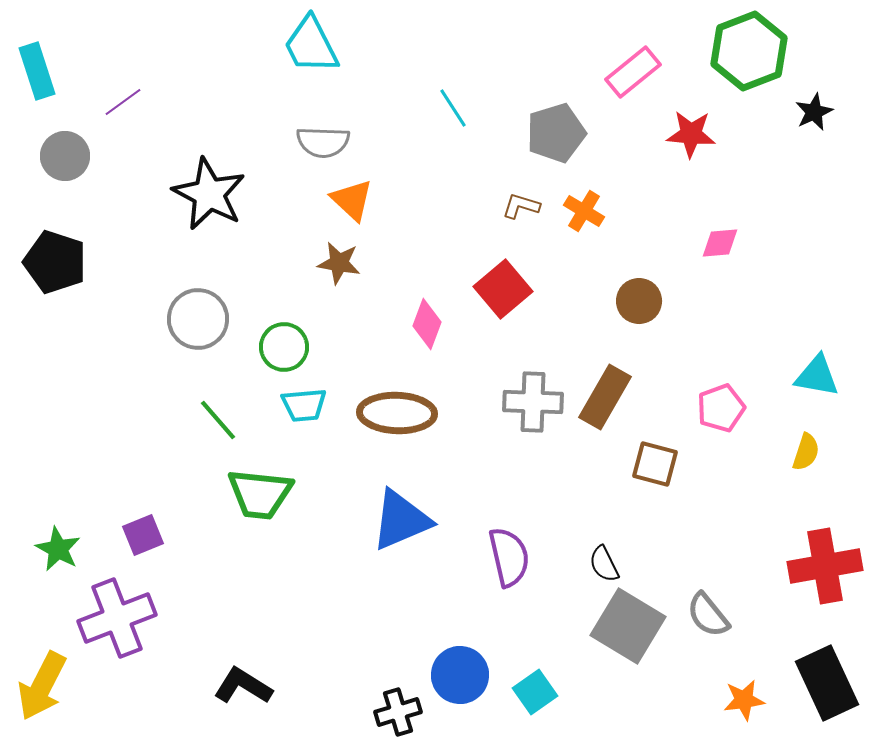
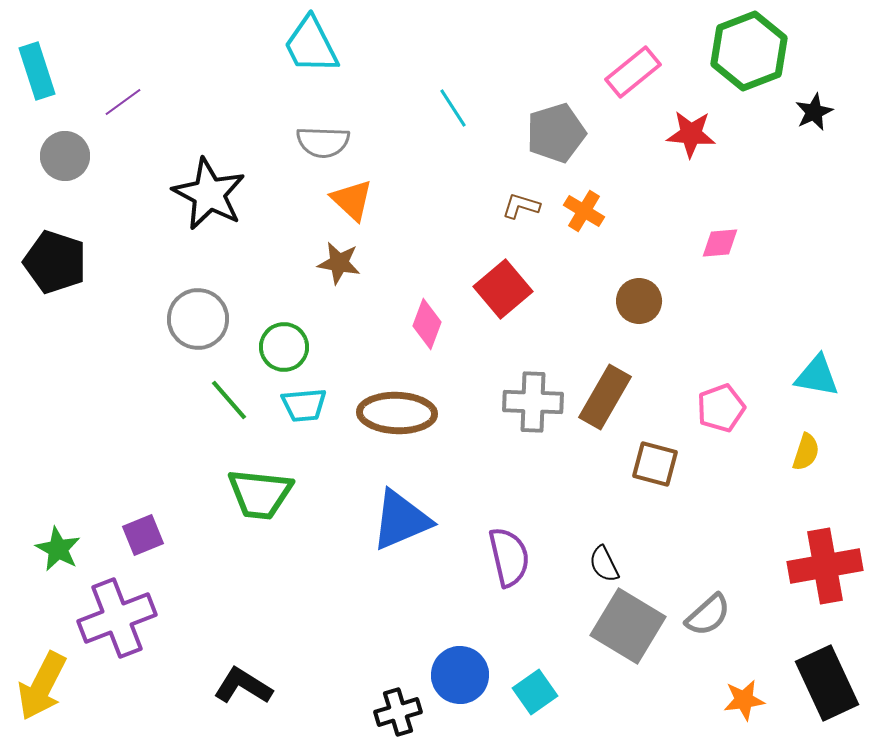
green line at (218, 420): moved 11 px right, 20 px up
gray semicircle at (708, 615): rotated 93 degrees counterclockwise
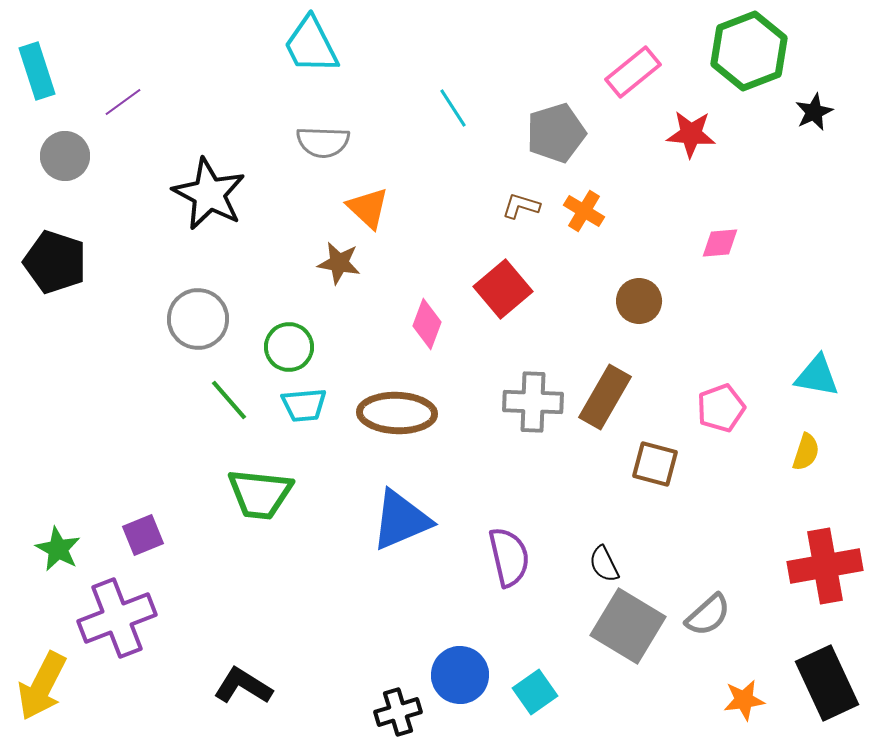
orange triangle at (352, 200): moved 16 px right, 8 px down
green circle at (284, 347): moved 5 px right
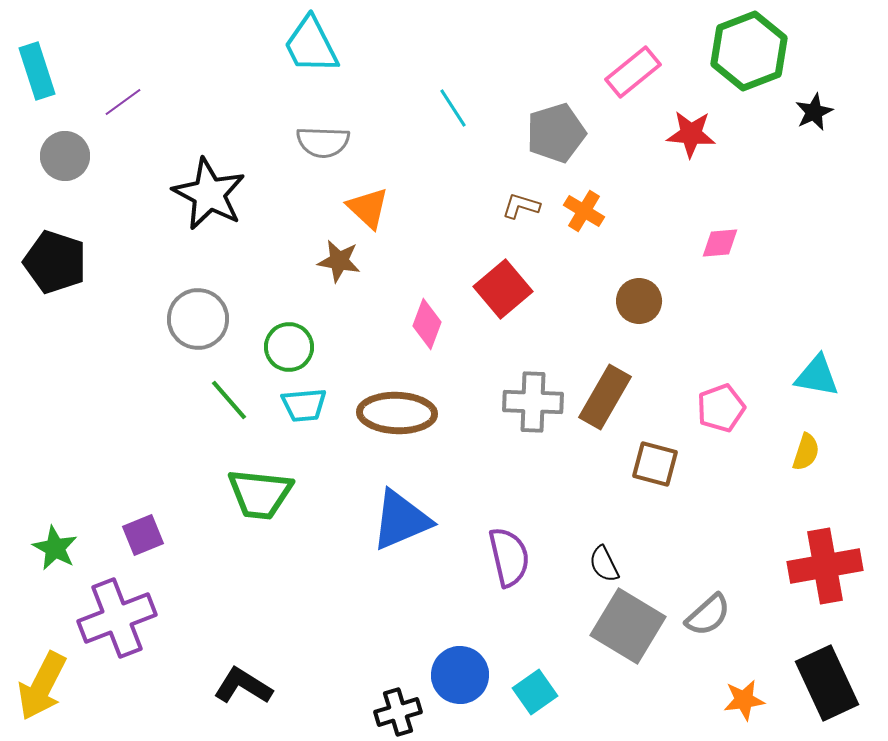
brown star at (339, 263): moved 2 px up
green star at (58, 549): moved 3 px left, 1 px up
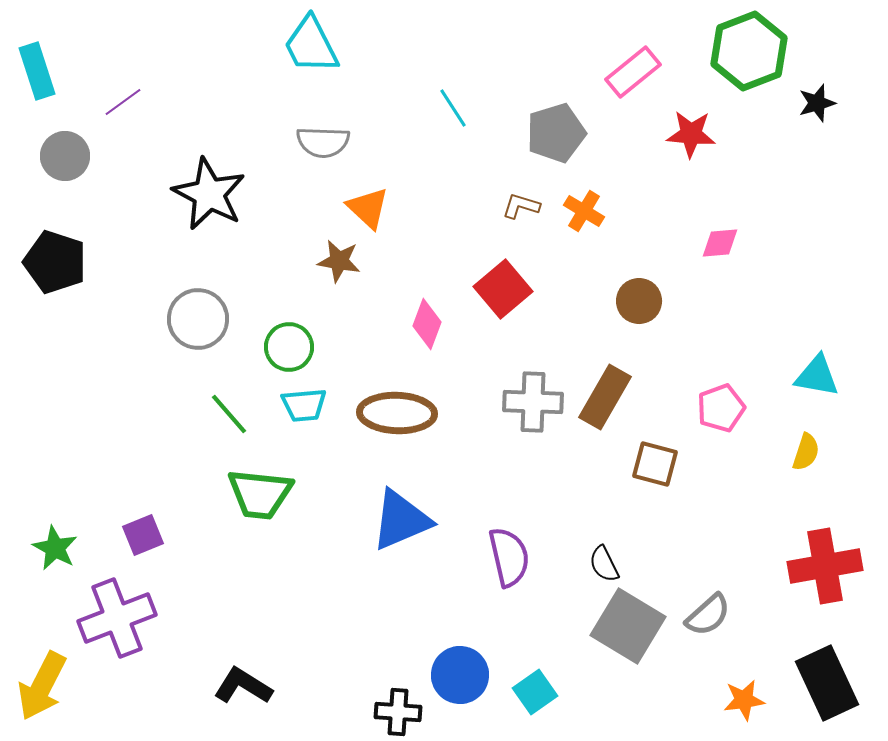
black star at (814, 112): moved 3 px right, 9 px up; rotated 9 degrees clockwise
green line at (229, 400): moved 14 px down
black cross at (398, 712): rotated 21 degrees clockwise
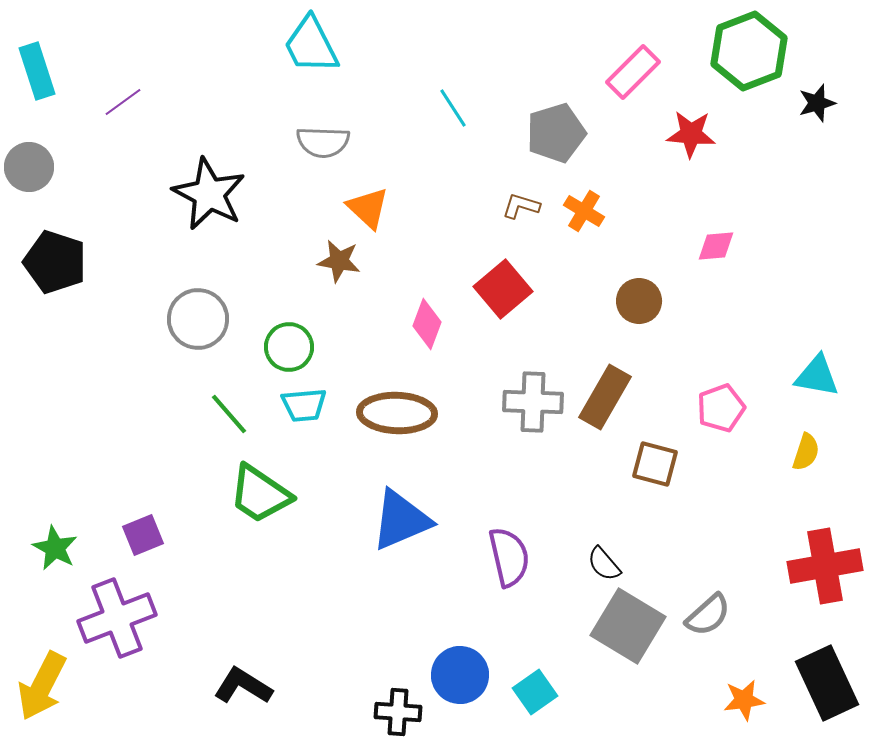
pink rectangle at (633, 72): rotated 6 degrees counterclockwise
gray circle at (65, 156): moved 36 px left, 11 px down
pink diamond at (720, 243): moved 4 px left, 3 px down
green trapezoid at (260, 494): rotated 28 degrees clockwise
black semicircle at (604, 564): rotated 15 degrees counterclockwise
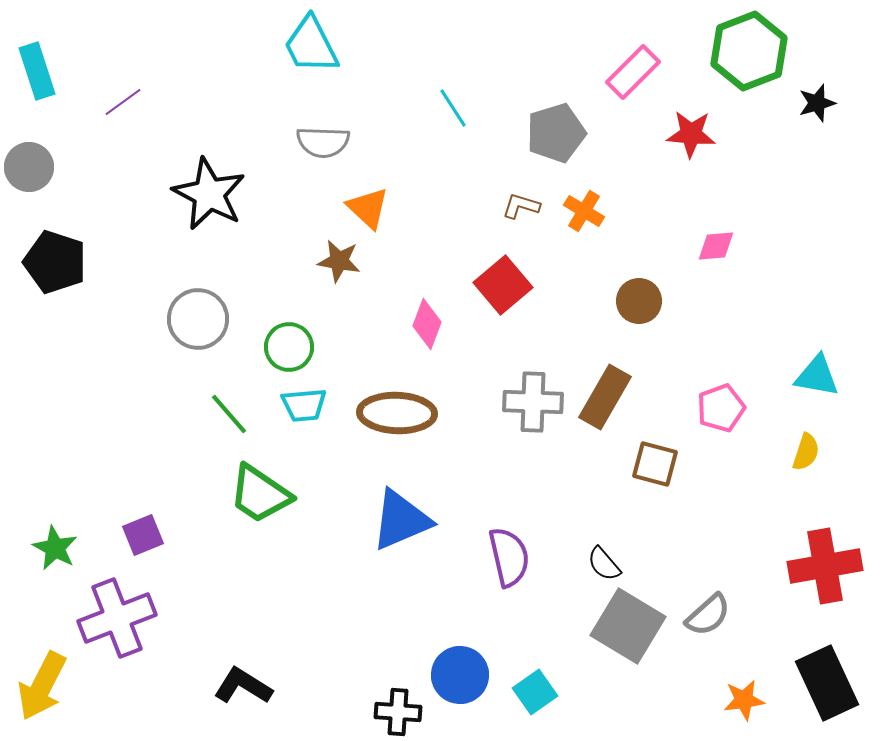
red square at (503, 289): moved 4 px up
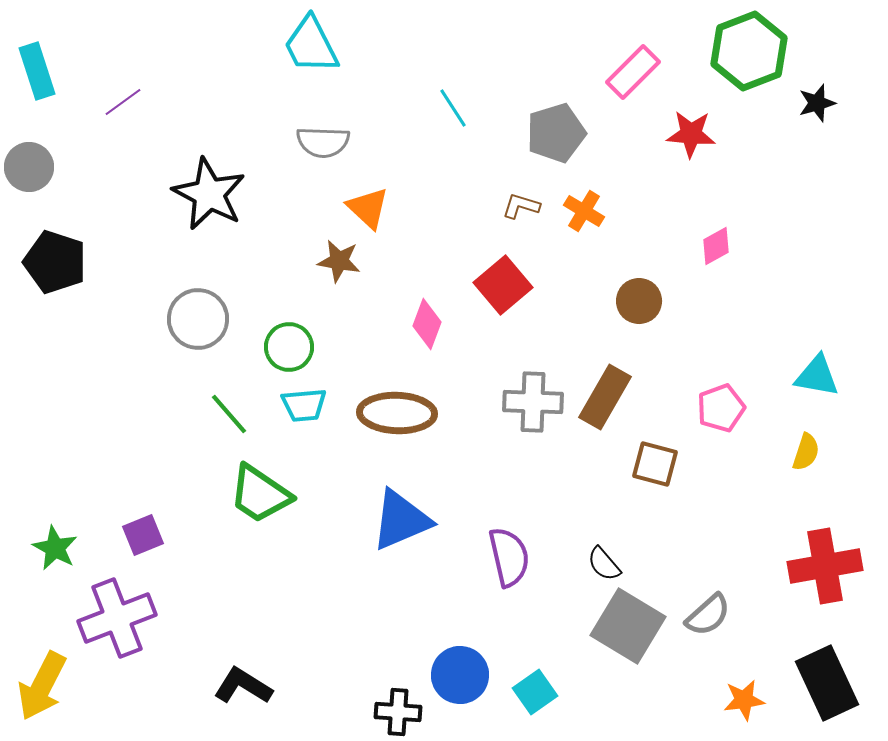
pink diamond at (716, 246): rotated 24 degrees counterclockwise
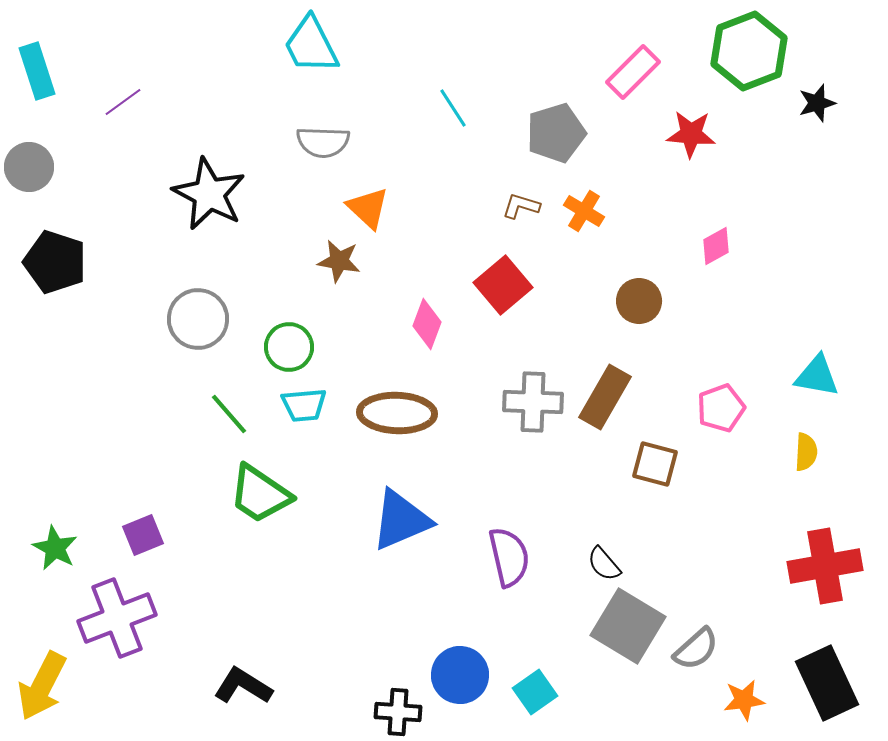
yellow semicircle at (806, 452): rotated 15 degrees counterclockwise
gray semicircle at (708, 615): moved 12 px left, 34 px down
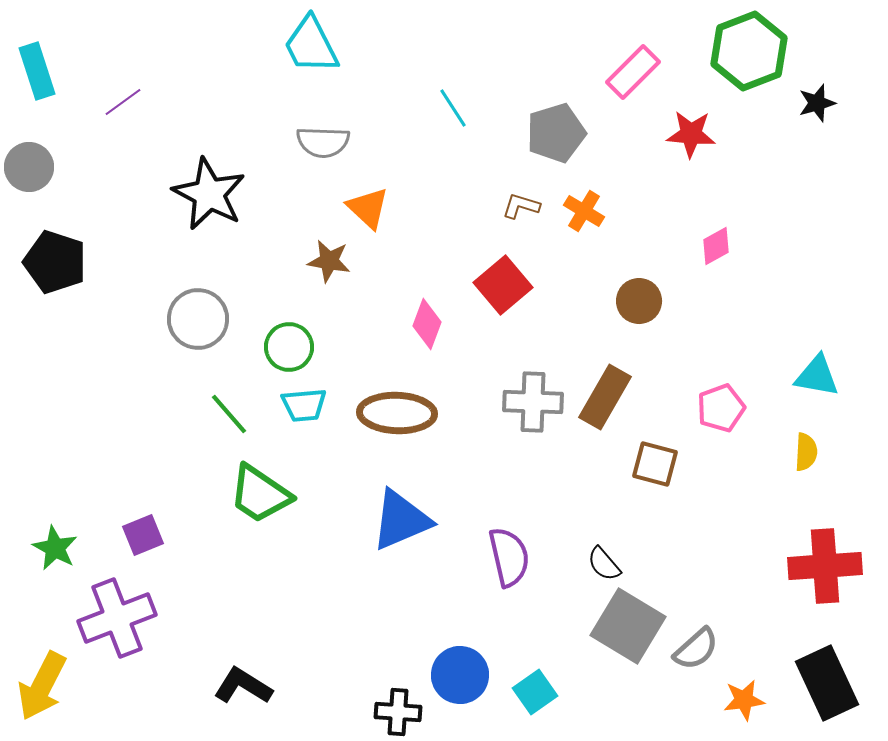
brown star at (339, 261): moved 10 px left
red cross at (825, 566): rotated 6 degrees clockwise
